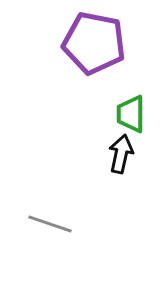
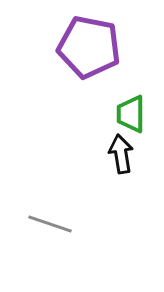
purple pentagon: moved 5 px left, 4 px down
black arrow: rotated 21 degrees counterclockwise
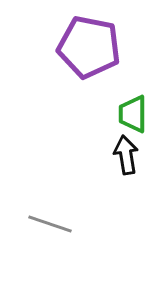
green trapezoid: moved 2 px right
black arrow: moved 5 px right, 1 px down
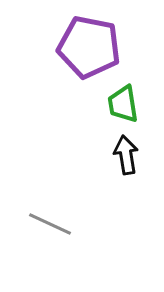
green trapezoid: moved 10 px left, 10 px up; rotated 9 degrees counterclockwise
gray line: rotated 6 degrees clockwise
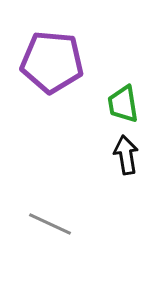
purple pentagon: moved 37 px left, 15 px down; rotated 6 degrees counterclockwise
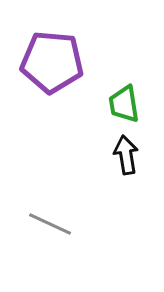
green trapezoid: moved 1 px right
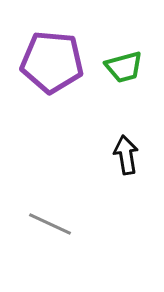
green trapezoid: moved 37 px up; rotated 96 degrees counterclockwise
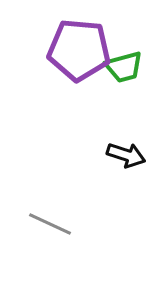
purple pentagon: moved 27 px right, 12 px up
black arrow: rotated 117 degrees clockwise
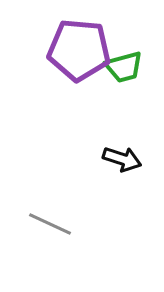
black arrow: moved 4 px left, 4 px down
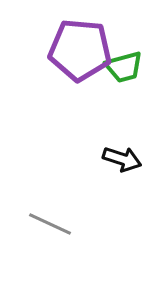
purple pentagon: moved 1 px right
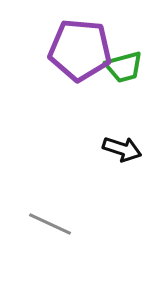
black arrow: moved 10 px up
